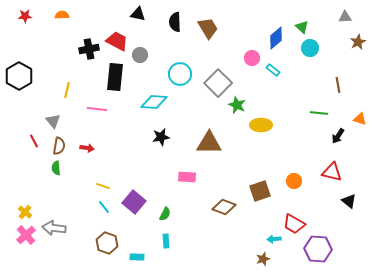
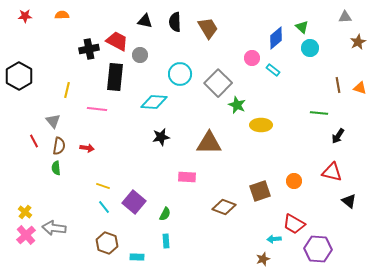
black triangle at (138, 14): moved 7 px right, 7 px down
orange triangle at (360, 119): moved 31 px up
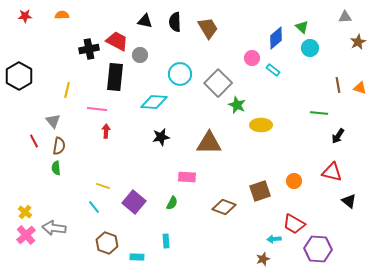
red arrow at (87, 148): moved 19 px right, 17 px up; rotated 96 degrees counterclockwise
cyan line at (104, 207): moved 10 px left
green semicircle at (165, 214): moved 7 px right, 11 px up
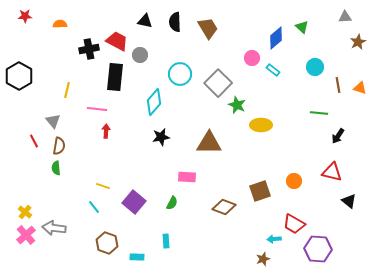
orange semicircle at (62, 15): moved 2 px left, 9 px down
cyan circle at (310, 48): moved 5 px right, 19 px down
cyan diamond at (154, 102): rotated 52 degrees counterclockwise
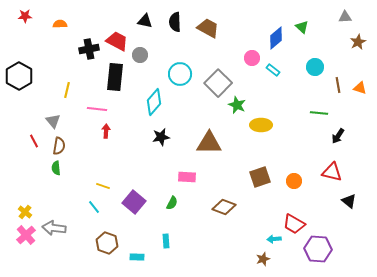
brown trapezoid at (208, 28): rotated 30 degrees counterclockwise
brown square at (260, 191): moved 14 px up
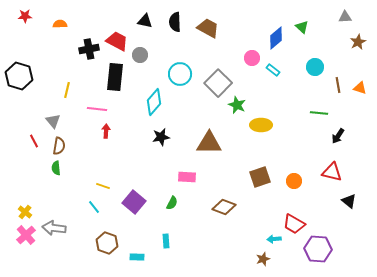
black hexagon at (19, 76): rotated 12 degrees counterclockwise
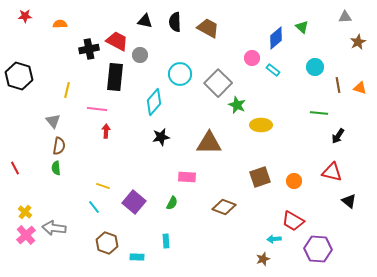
red line at (34, 141): moved 19 px left, 27 px down
red trapezoid at (294, 224): moved 1 px left, 3 px up
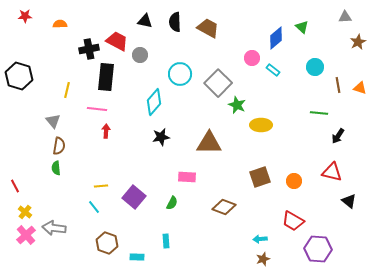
black rectangle at (115, 77): moved 9 px left
red line at (15, 168): moved 18 px down
yellow line at (103, 186): moved 2 px left; rotated 24 degrees counterclockwise
purple square at (134, 202): moved 5 px up
cyan arrow at (274, 239): moved 14 px left
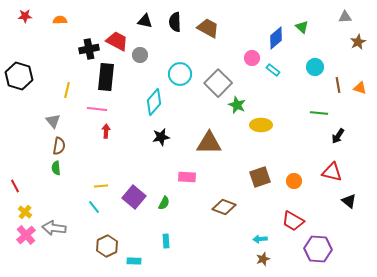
orange semicircle at (60, 24): moved 4 px up
green semicircle at (172, 203): moved 8 px left
brown hexagon at (107, 243): moved 3 px down; rotated 15 degrees clockwise
cyan rectangle at (137, 257): moved 3 px left, 4 px down
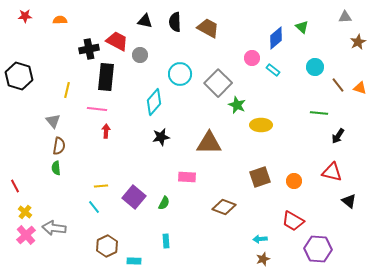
brown line at (338, 85): rotated 28 degrees counterclockwise
